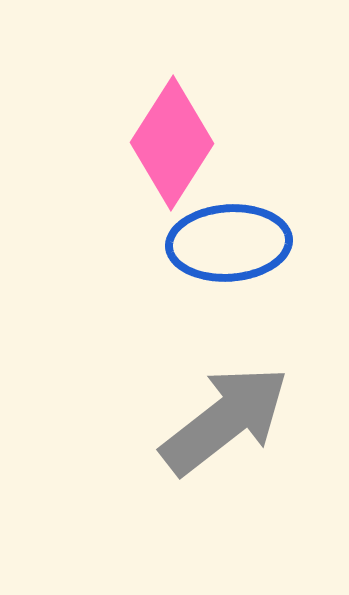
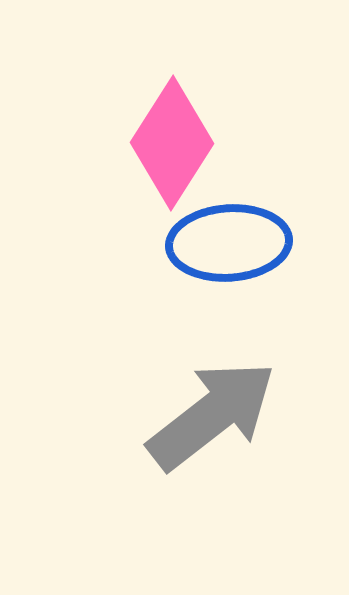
gray arrow: moved 13 px left, 5 px up
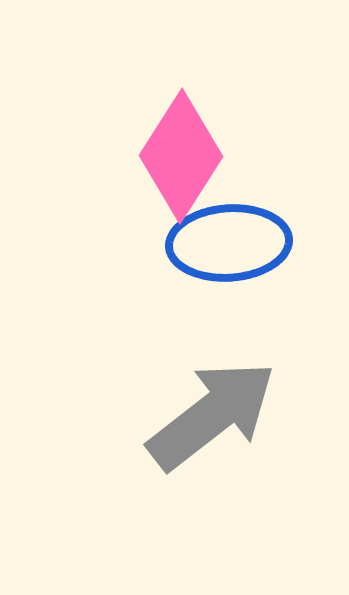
pink diamond: moved 9 px right, 13 px down
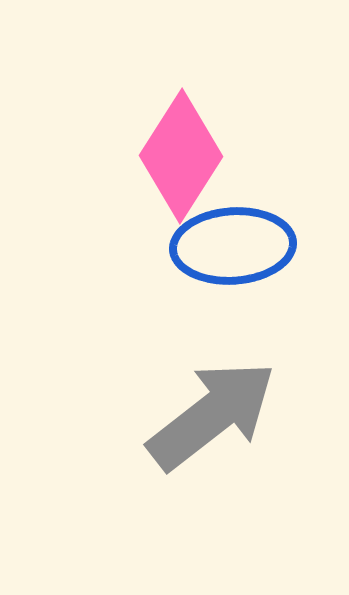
blue ellipse: moved 4 px right, 3 px down
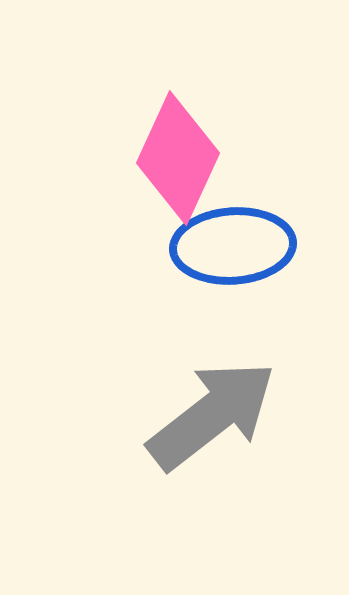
pink diamond: moved 3 px left, 2 px down; rotated 8 degrees counterclockwise
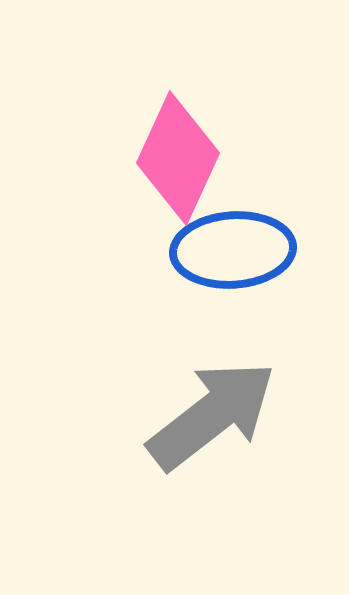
blue ellipse: moved 4 px down
